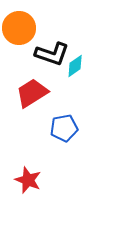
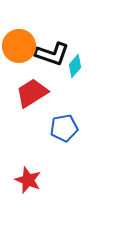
orange circle: moved 18 px down
cyan diamond: rotated 15 degrees counterclockwise
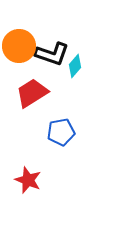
blue pentagon: moved 3 px left, 4 px down
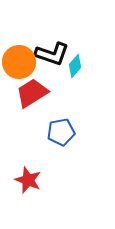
orange circle: moved 16 px down
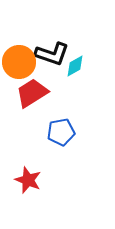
cyan diamond: rotated 20 degrees clockwise
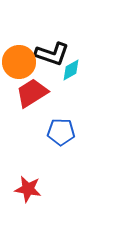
cyan diamond: moved 4 px left, 4 px down
blue pentagon: rotated 12 degrees clockwise
red star: moved 9 px down; rotated 12 degrees counterclockwise
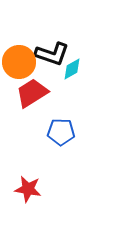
cyan diamond: moved 1 px right, 1 px up
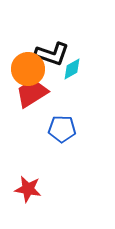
orange circle: moved 9 px right, 7 px down
blue pentagon: moved 1 px right, 3 px up
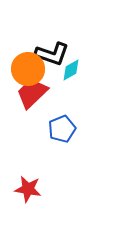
cyan diamond: moved 1 px left, 1 px down
red trapezoid: rotated 12 degrees counterclockwise
blue pentagon: rotated 24 degrees counterclockwise
